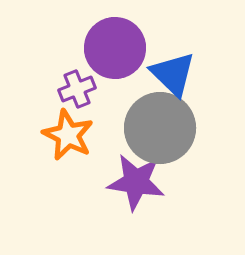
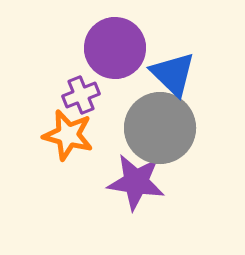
purple cross: moved 4 px right, 6 px down
orange star: rotated 12 degrees counterclockwise
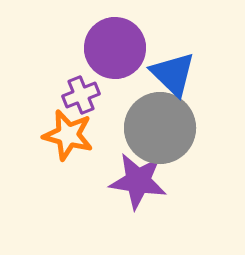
purple star: moved 2 px right, 1 px up
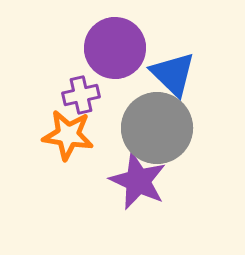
purple cross: rotated 9 degrees clockwise
gray circle: moved 3 px left
orange star: rotated 6 degrees counterclockwise
purple star: rotated 16 degrees clockwise
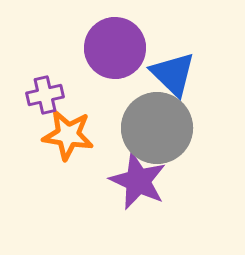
purple cross: moved 36 px left
